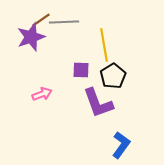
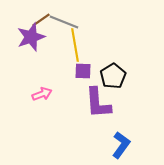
gray line: rotated 24 degrees clockwise
yellow line: moved 29 px left
purple square: moved 2 px right, 1 px down
purple L-shape: rotated 16 degrees clockwise
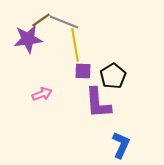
purple star: moved 3 px left, 2 px down; rotated 12 degrees clockwise
blue L-shape: rotated 12 degrees counterclockwise
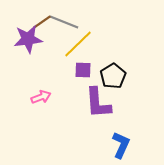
brown line: moved 1 px right, 2 px down
yellow line: moved 3 px right, 1 px up; rotated 56 degrees clockwise
purple square: moved 1 px up
pink arrow: moved 1 px left, 3 px down
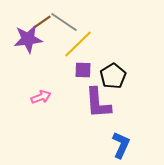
gray line: rotated 12 degrees clockwise
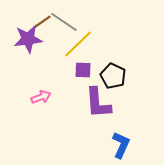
black pentagon: rotated 15 degrees counterclockwise
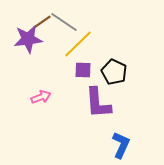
black pentagon: moved 1 px right, 4 px up
